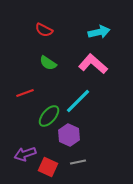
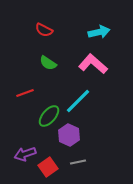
red square: rotated 30 degrees clockwise
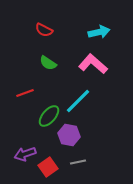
purple hexagon: rotated 15 degrees counterclockwise
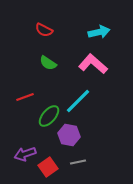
red line: moved 4 px down
